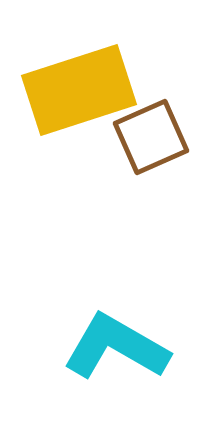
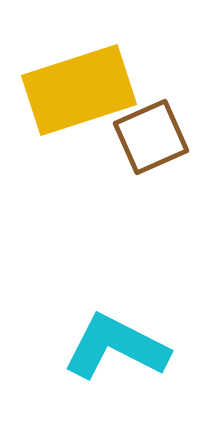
cyan L-shape: rotated 3 degrees counterclockwise
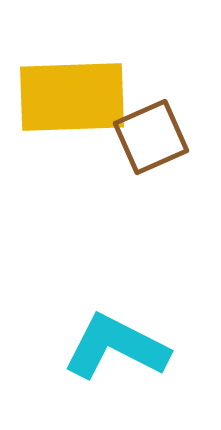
yellow rectangle: moved 7 px left, 7 px down; rotated 16 degrees clockwise
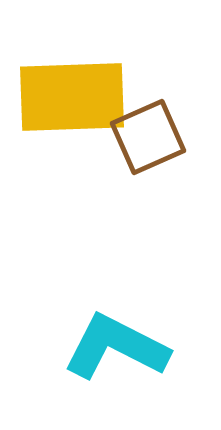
brown square: moved 3 px left
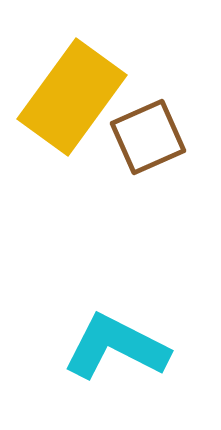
yellow rectangle: rotated 52 degrees counterclockwise
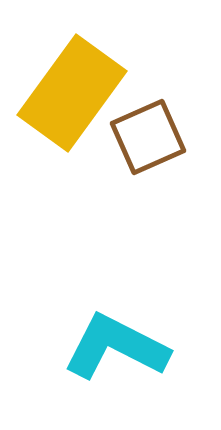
yellow rectangle: moved 4 px up
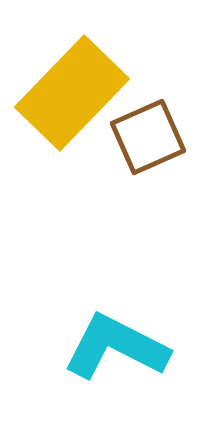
yellow rectangle: rotated 8 degrees clockwise
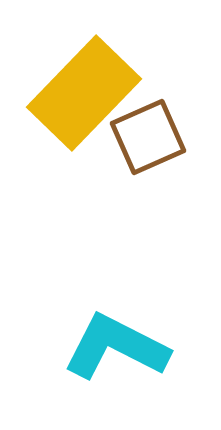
yellow rectangle: moved 12 px right
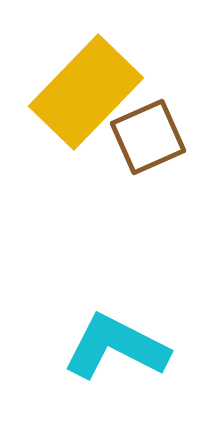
yellow rectangle: moved 2 px right, 1 px up
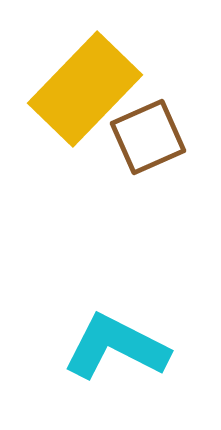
yellow rectangle: moved 1 px left, 3 px up
